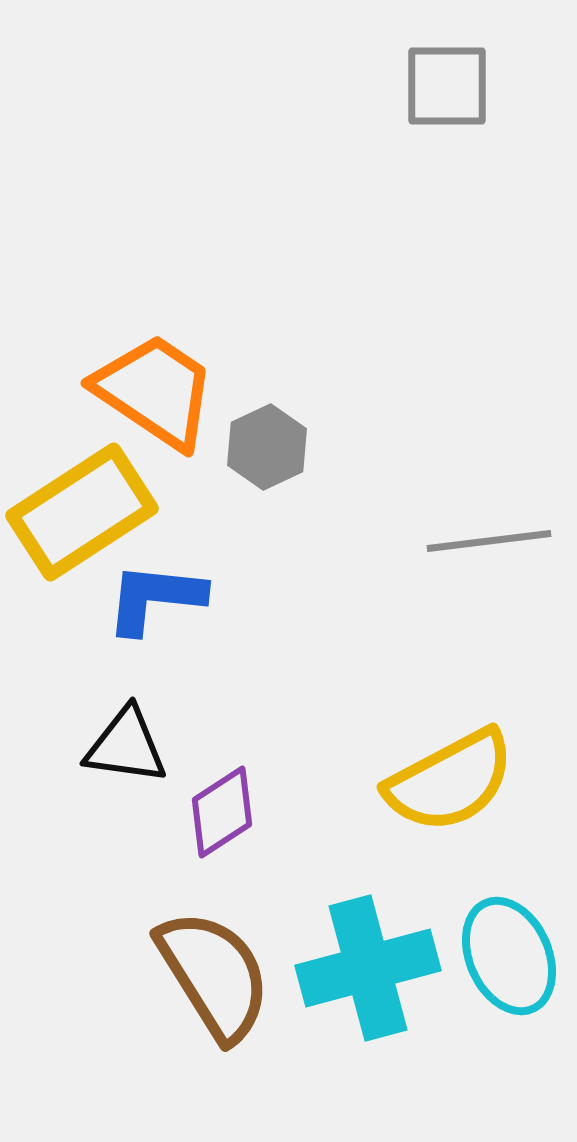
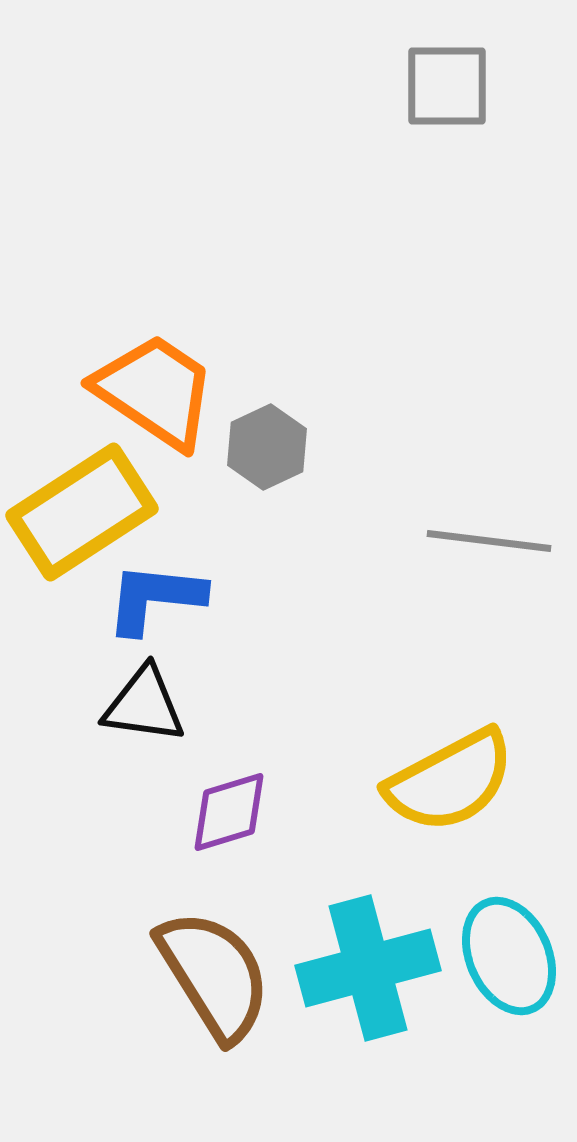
gray line: rotated 14 degrees clockwise
black triangle: moved 18 px right, 41 px up
purple diamond: moved 7 px right; rotated 16 degrees clockwise
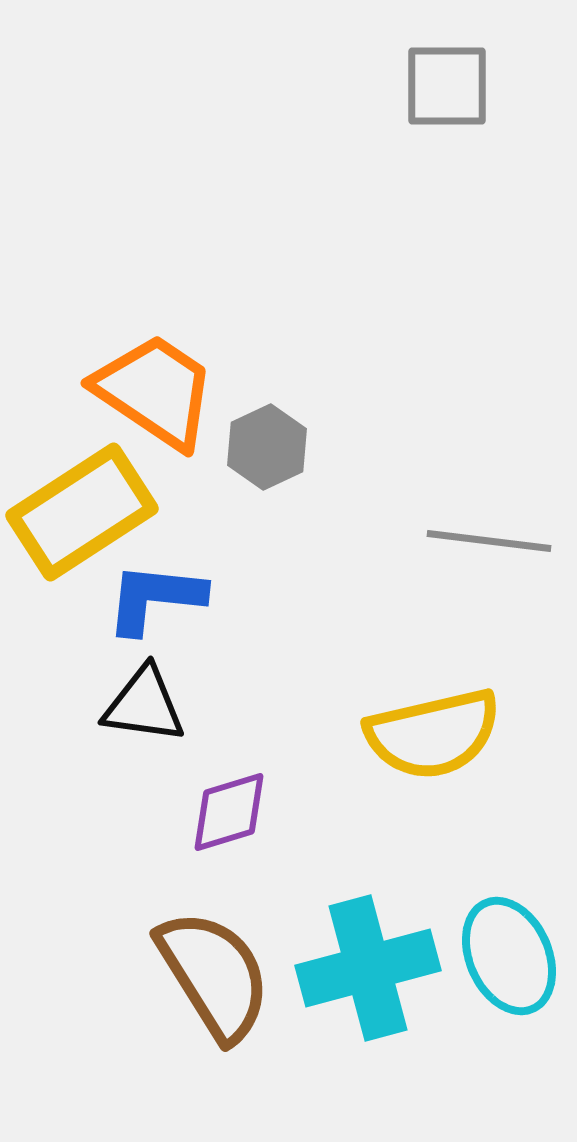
yellow semicircle: moved 17 px left, 47 px up; rotated 15 degrees clockwise
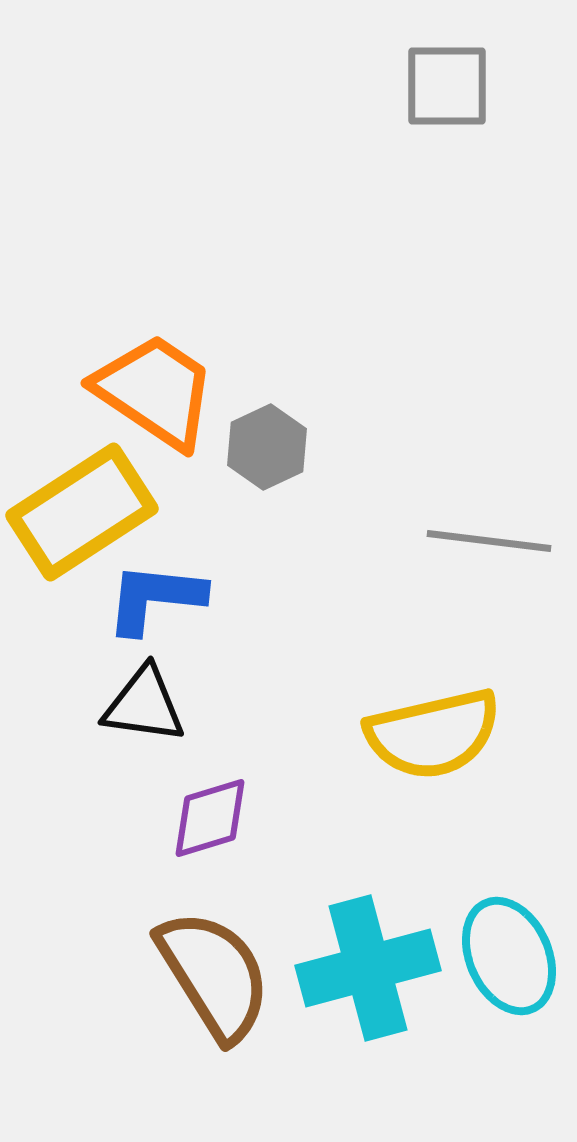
purple diamond: moved 19 px left, 6 px down
